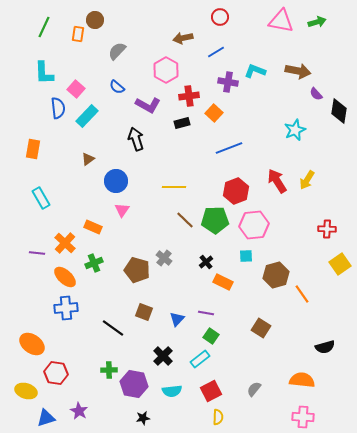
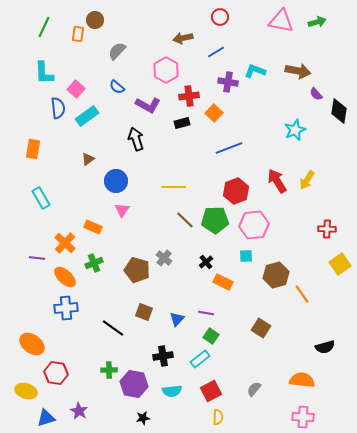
cyan rectangle at (87, 116): rotated 10 degrees clockwise
purple line at (37, 253): moved 5 px down
black cross at (163, 356): rotated 36 degrees clockwise
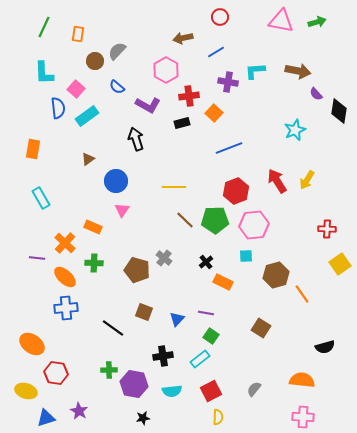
brown circle at (95, 20): moved 41 px down
cyan L-shape at (255, 71): rotated 25 degrees counterclockwise
green cross at (94, 263): rotated 24 degrees clockwise
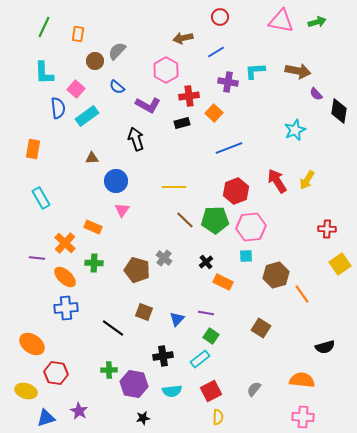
brown triangle at (88, 159): moved 4 px right, 1 px up; rotated 32 degrees clockwise
pink hexagon at (254, 225): moved 3 px left, 2 px down
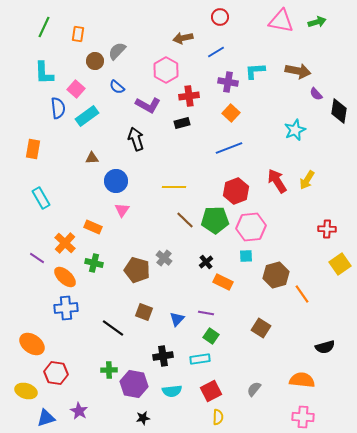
orange square at (214, 113): moved 17 px right
purple line at (37, 258): rotated 28 degrees clockwise
green cross at (94, 263): rotated 12 degrees clockwise
cyan rectangle at (200, 359): rotated 30 degrees clockwise
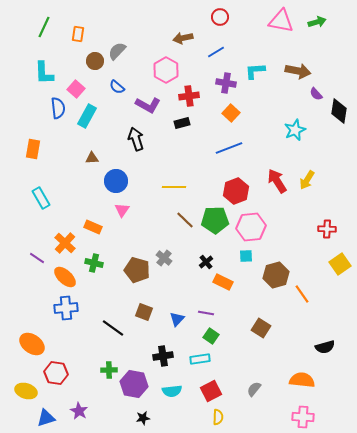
purple cross at (228, 82): moved 2 px left, 1 px down
cyan rectangle at (87, 116): rotated 25 degrees counterclockwise
